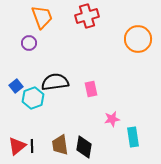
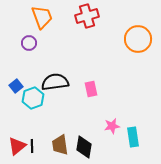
pink star: moved 7 px down
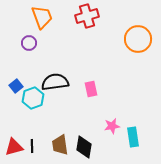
red triangle: moved 3 px left, 1 px down; rotated 24 degrees clockwise
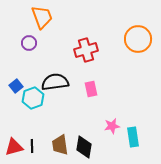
red cross: moved 1 px left, 34 px down
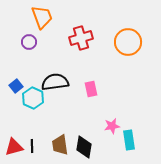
orange circle: moved 10 px left, 3 px down
purple circle: moved 1 px up
red cross: moved 5 px left, 12 px up
cyan hexagon: rotated 15 degrees counterclockwise
cyan rectangle: moved 4 px left, 3 px down
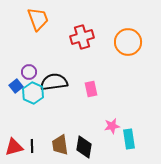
orange trapezoid: moved 4 px left, 2 px down
red cross: moved 1 px right, 1 px up
purple circle: moved 30 px down
black semicircle: moved 1 px left
cyan hexagon: moved 5 px up
cyan rectangle: moved 1 px up
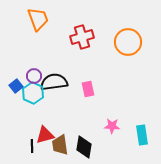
purple circle: moved 5 px right, 4 px down
pink rectangle: moved 3 px left
pink star: rotated 14 degrees clockwise
cyan rectangle: moved 13 px right, 4 px up
red triangle: moved 31 px right, 12 px up
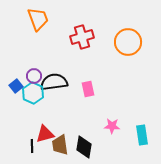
red triangle: moved 1 px up
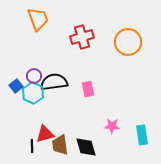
black diamond: moved 2 px right; rotated 25 degrees counterclockwise
